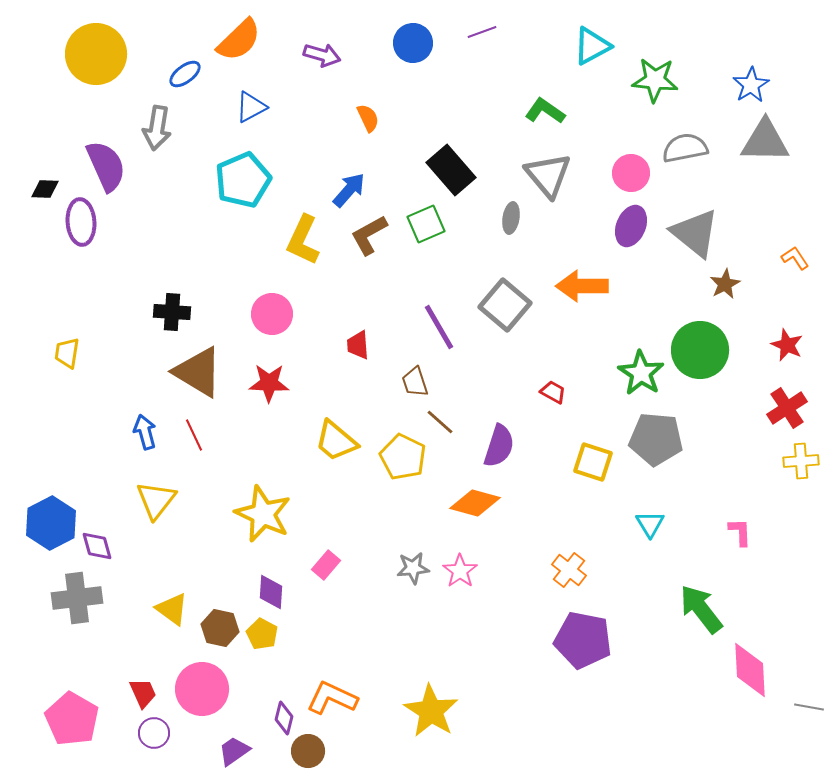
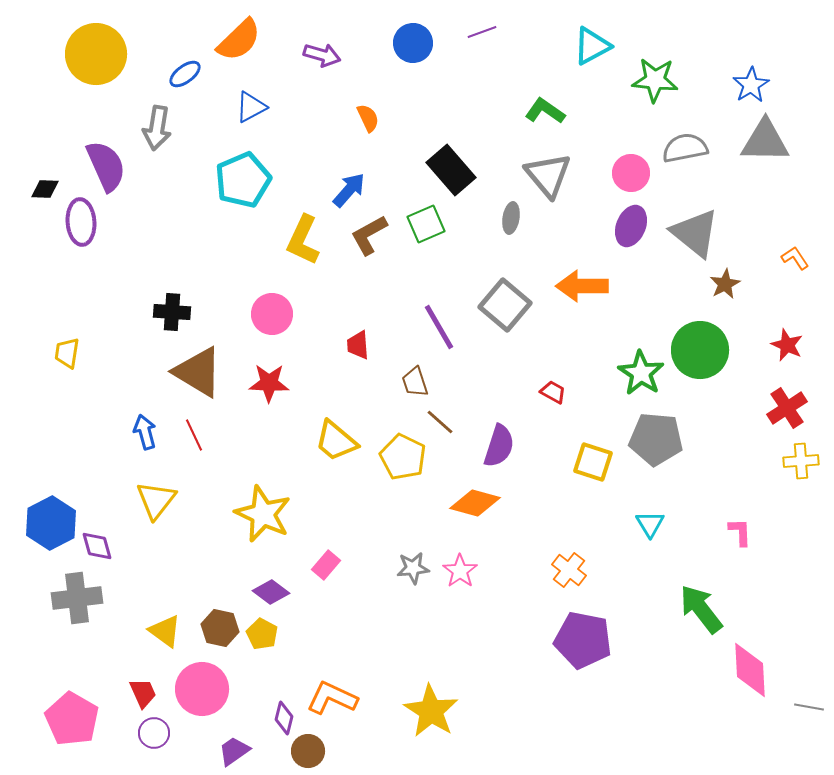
purple diamond at (271, 592): rotated 57 degrees counterclockwise
yellow triangle at (172, 609): moved 7 px left, 22 px down
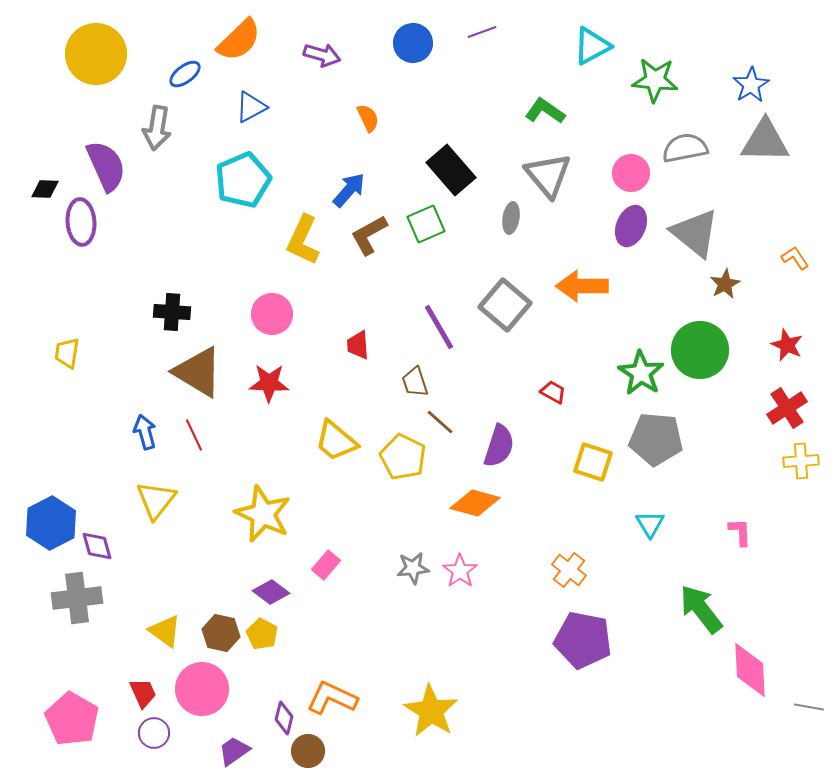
brown hexagon at (220, 628): moved 1 px right, 5 px down
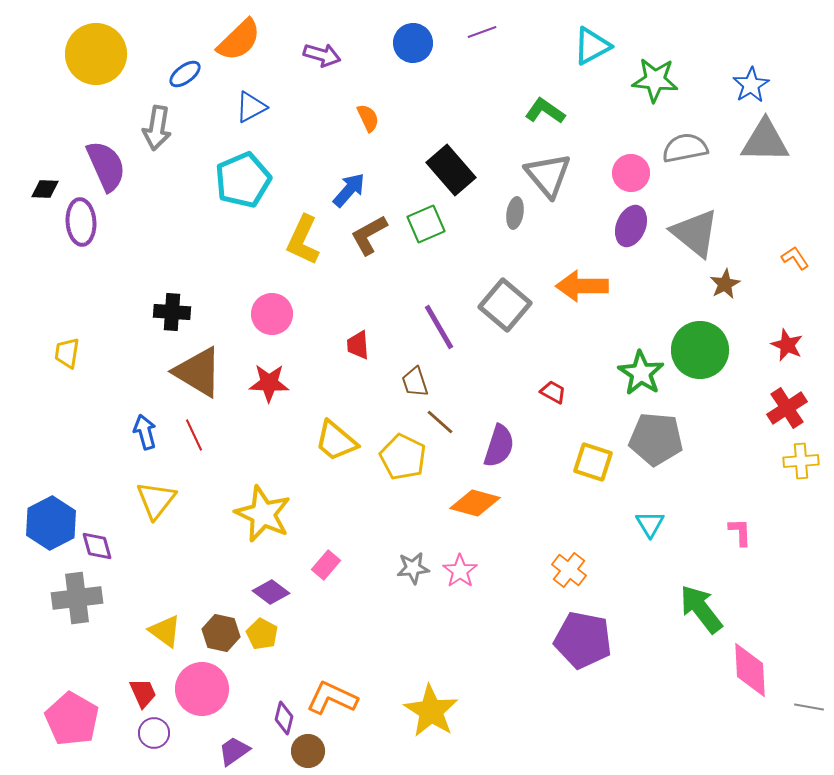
gray ellipse at (511, 218): moved 4 px right, 5 px up
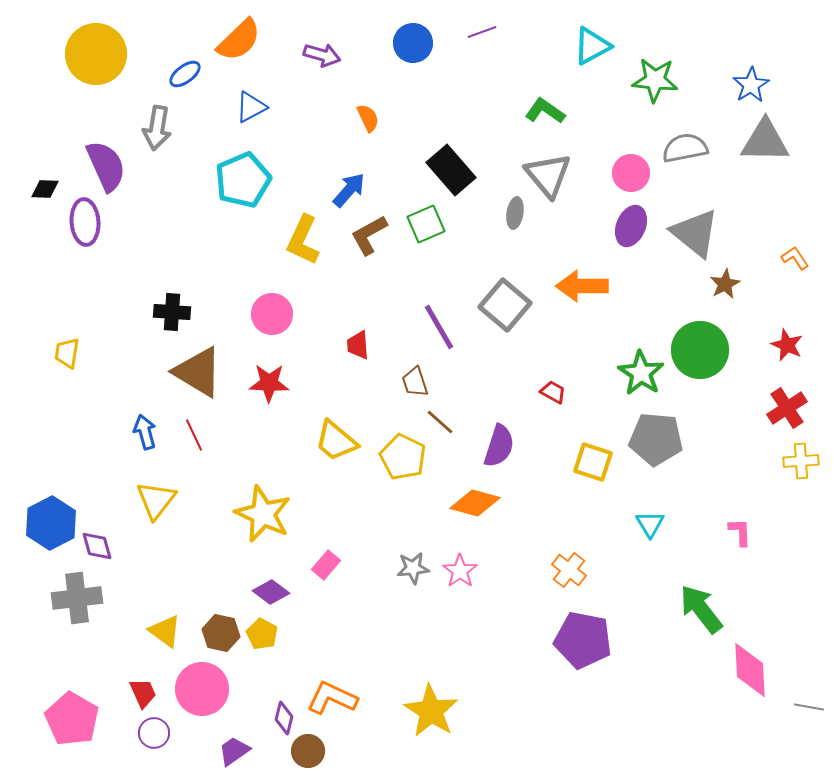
purple ellipse at (81, 222): moved 4 px right
